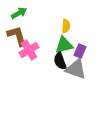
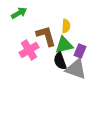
brown L-shape: moved 29 px right
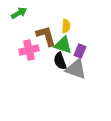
green triangle: moved 1 px left; rotated 30 degrees clockwise
pink cross: rotated 18 degrees clockwise
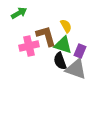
yellow semicircle: rotated 32 degrees counterclockwise
pink cross: moved 4 px up
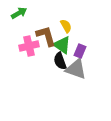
green triangle: moved 1 px left; rotated 18 degrees clockwise
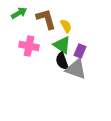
brown L-shape: moved 17 px up
pink cross: rotated 24 degrees clockwise
black semicircle: moved 2 px right
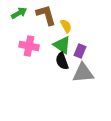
brown L-shape: moved 4 px up
gray triangle: moved 7 px right, 4 px down; rotated 25 degrees counterclockwise
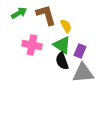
pink cross: moved 3 px right, 1 px up
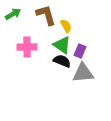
green arrow: moved 6 px left, 1 px down
pink cross: moved 5 px left, 2 px down; rotated 12 degrees counterclockwise
black semicircle: rotated 132 degrees clockwise
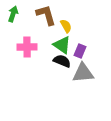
green arrow: rotated 42 degrees counterclockwise
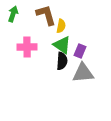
yellow semicircle: moved 5 px left; rotated 40 degrees clockwise
black semicircle: rotated 72 degrees clockwise
